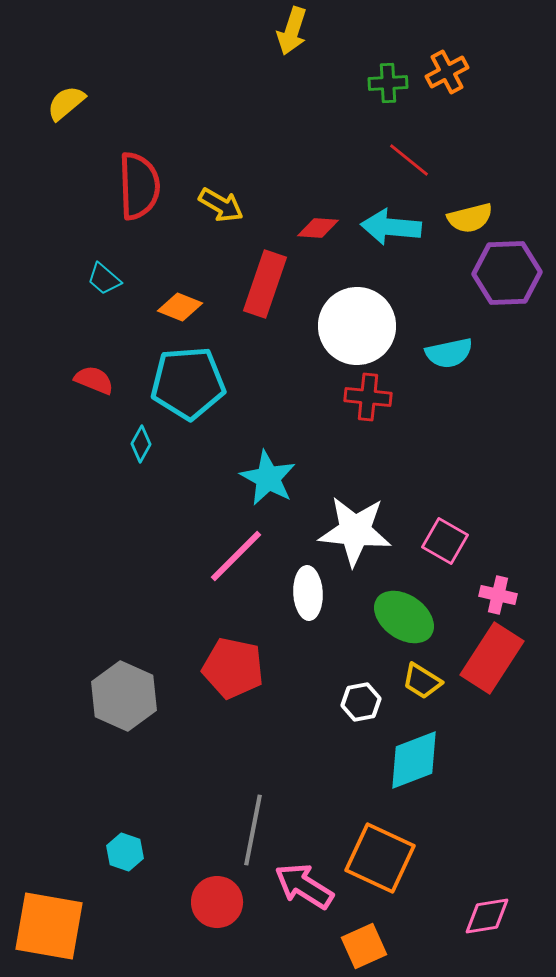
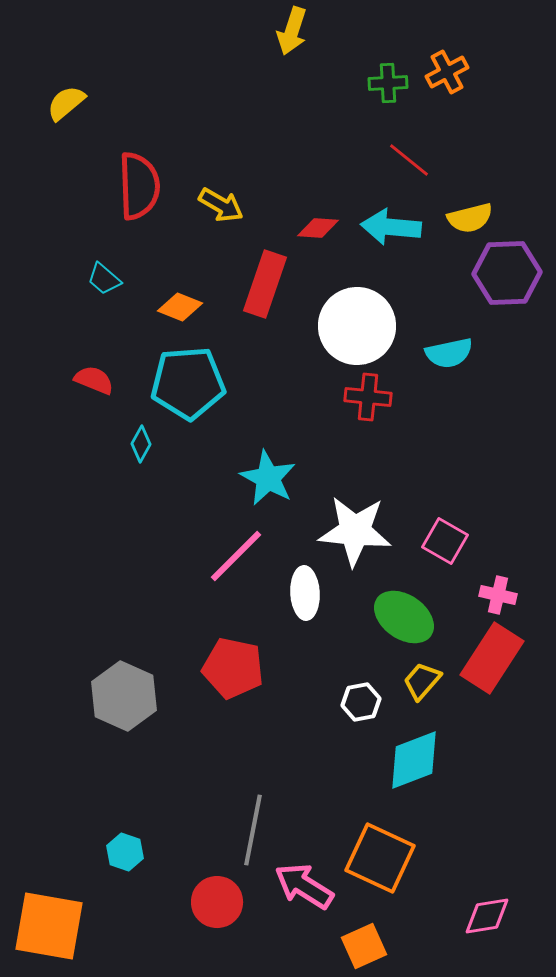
white ellipse at (308, 593): moved 3 px left
yellow trapezoid at (422, 681): rotated 99 degrees clockwise
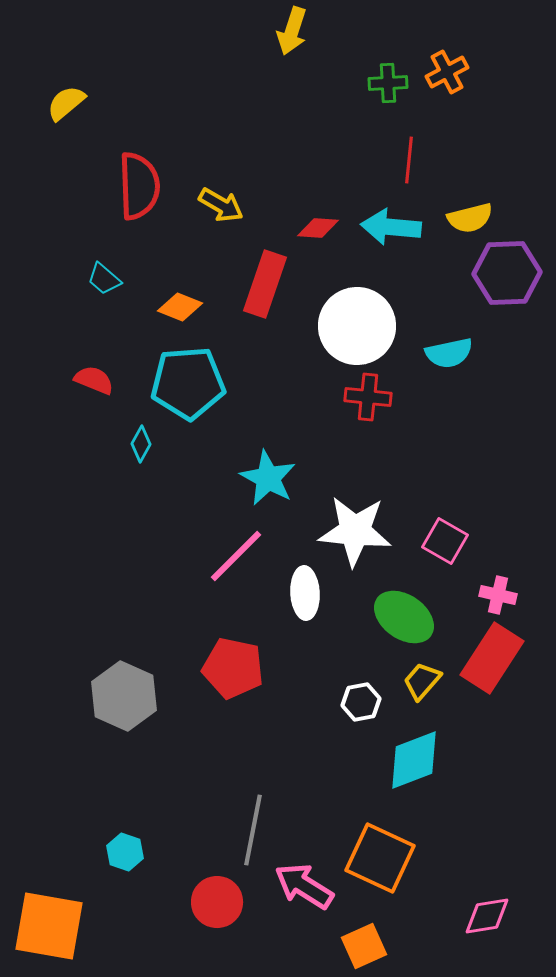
red line at (409, 160): rotated 57 degrees clockwise
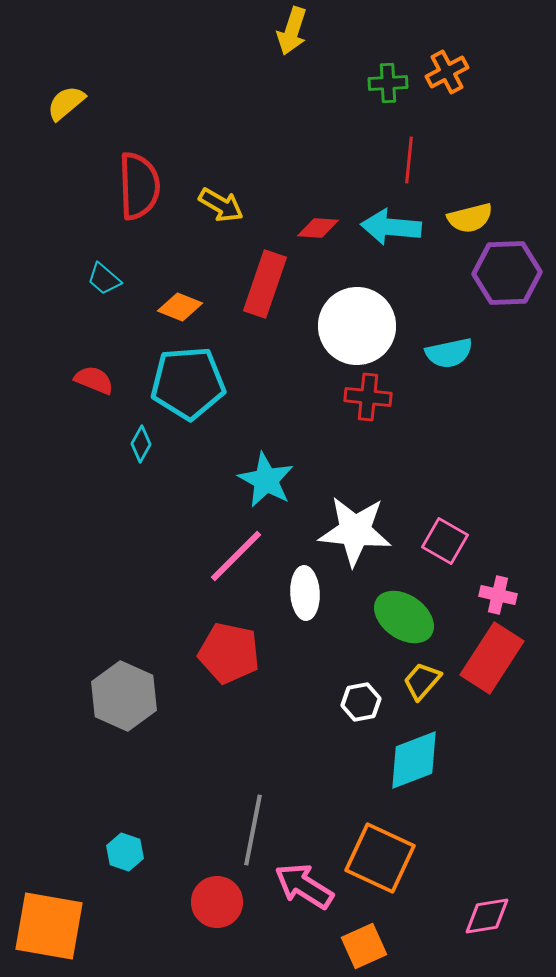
cyan star at (268, 478): moved 2 px left, 2 px down
red pentagon at (233, 668): moved 4 px left, 15 px up
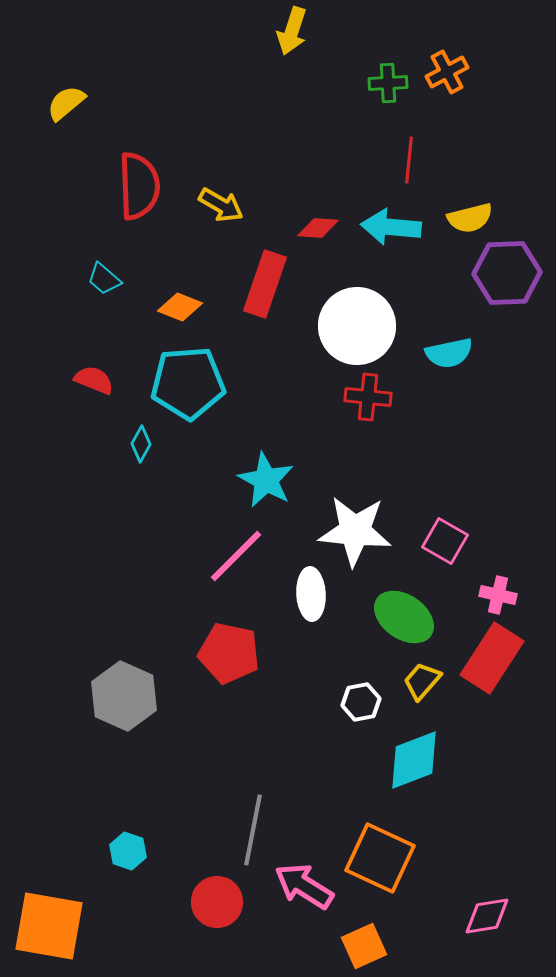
white ellipse at (305, 593): moved 6 px right, 1 px down
cyan hexagon at (125, 852): moved 3 px right, 1 px up
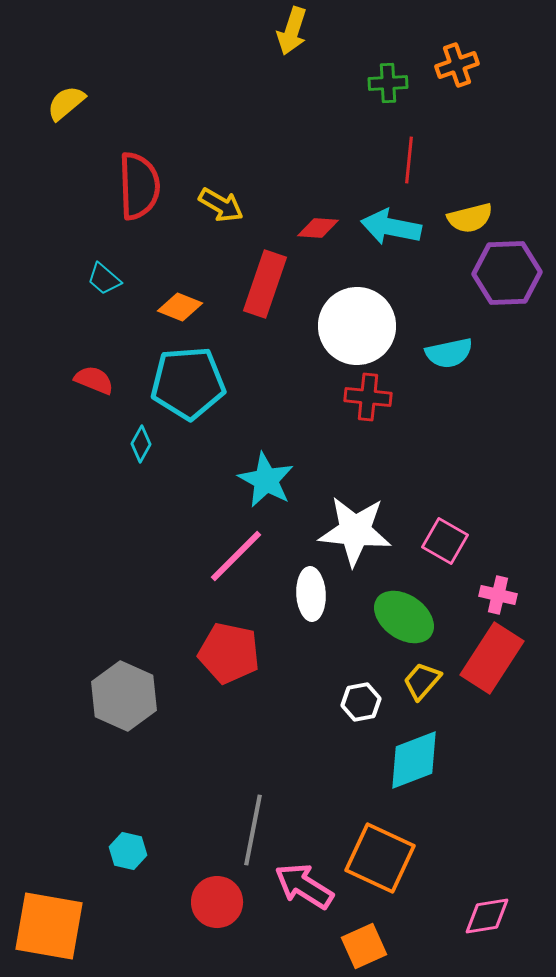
orange cross at (447, 72): moved 10 px right, 7 px up; rotated 9 degrees clockwise
cyan arrow at (391, 227): rotated 6 degrees clockwise
cyan hexagon at (128, 851): rotated 6 degrees counterclockwise
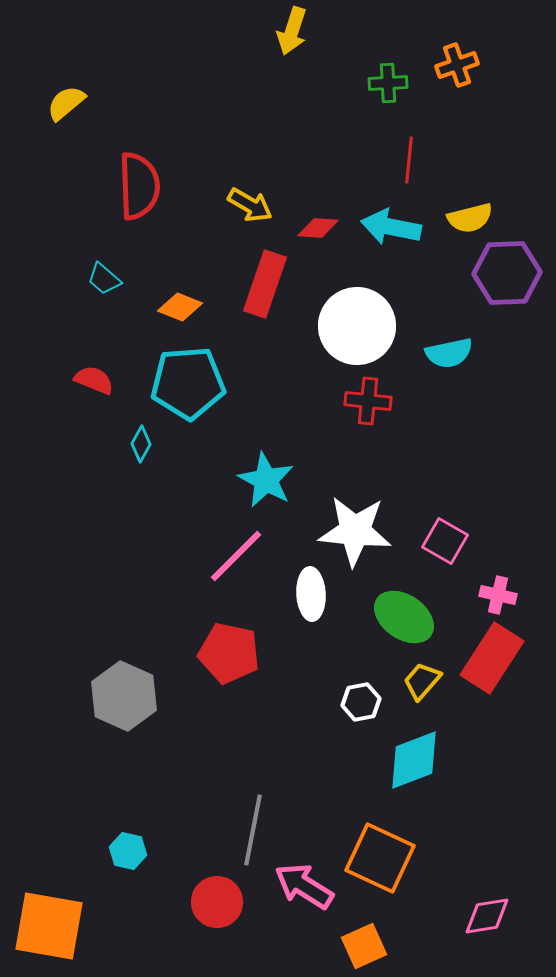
yellow arrow at (221, 205): moved 29 px right
red cross at (368, 397): moved 4 px down
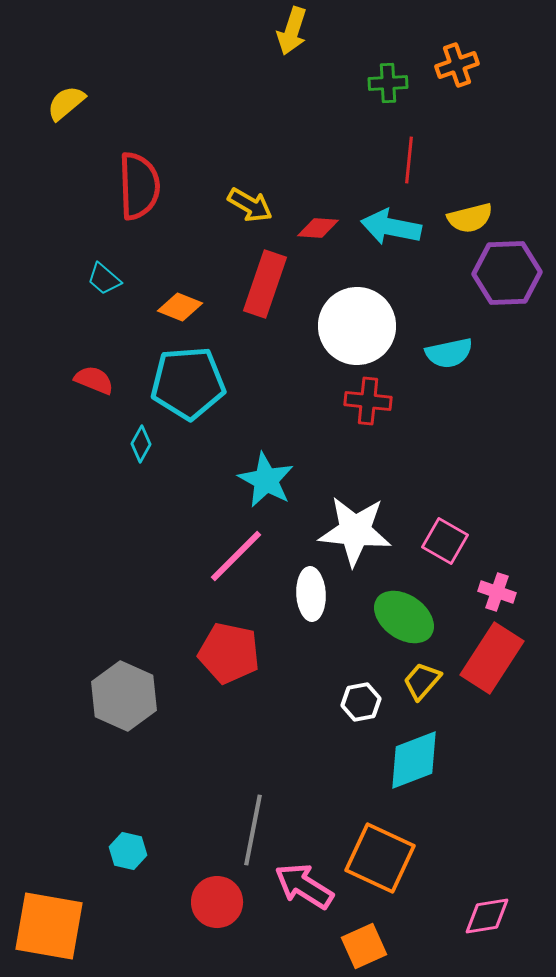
pink cross at (498, 595): moved 1 px left, 3 px up; rotated 6 degrees clockwise
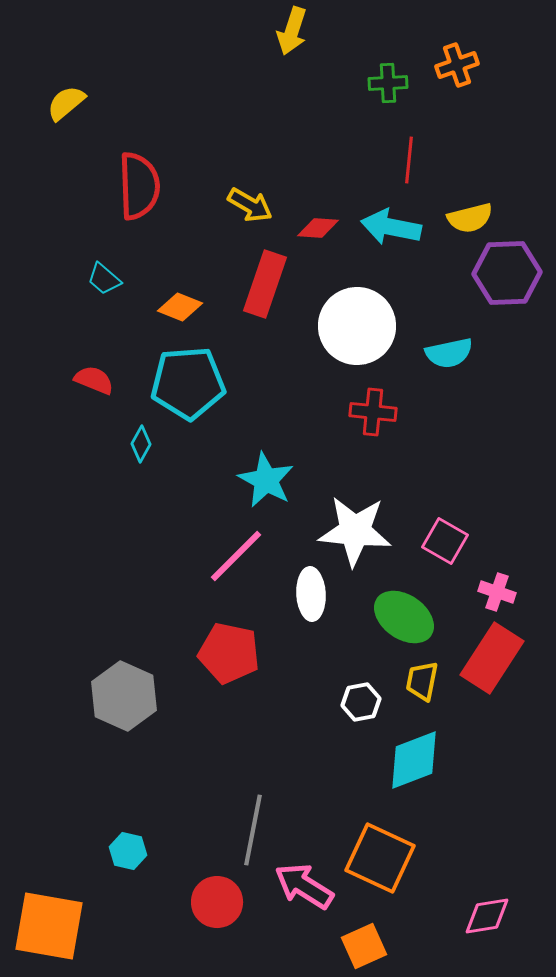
red cross at (368, 401): moved 5 px right, 11 px down
yellow trapezoid at (422, 681): rotated 30 degrees counterclockwise
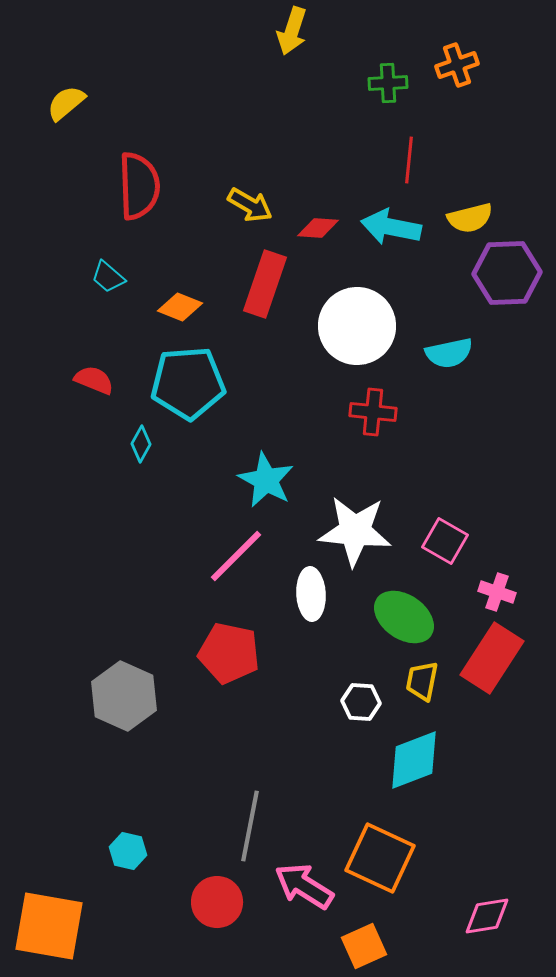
cyan trapezoid at (104, 279): moved 4 px right, 2 px up
white hexagon at (361, 702): rotated 15 degrees clockwise
gray line at (253, 830): moved 3 px left, 4 px up
